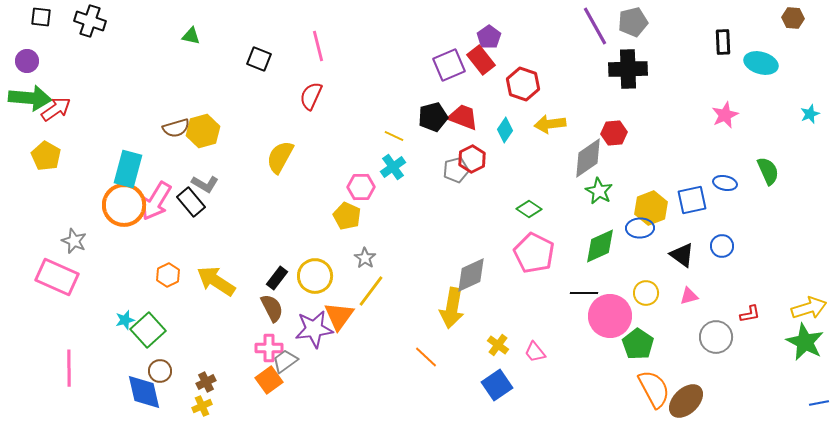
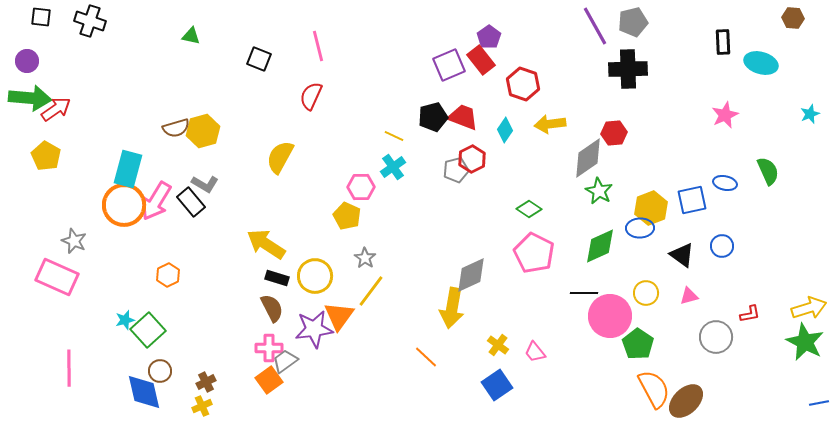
black rectangle at (277, 278): rotated 70 degrees clockwise
yellow arrow at (216, 281): moved 50 px right, 37 px up
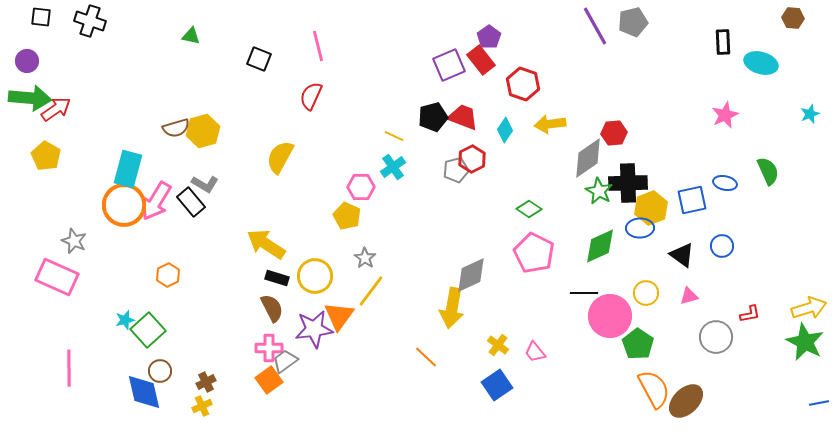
black cross at (628, 69): moved 114 px down
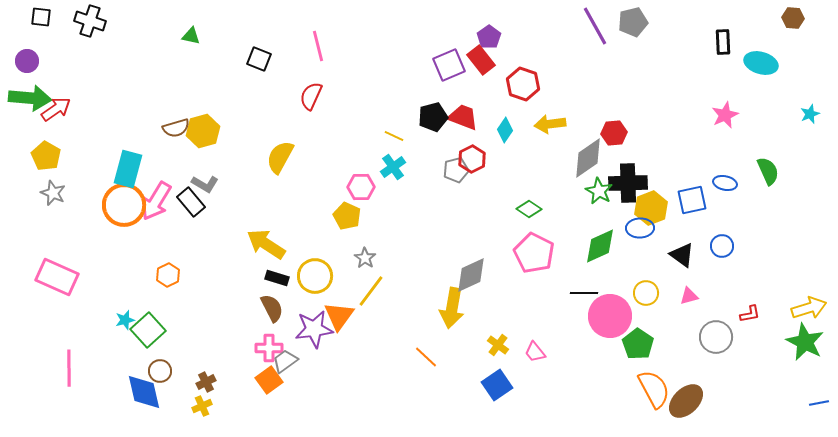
gray star at (74, 241): moved 21 px left, 48 px up
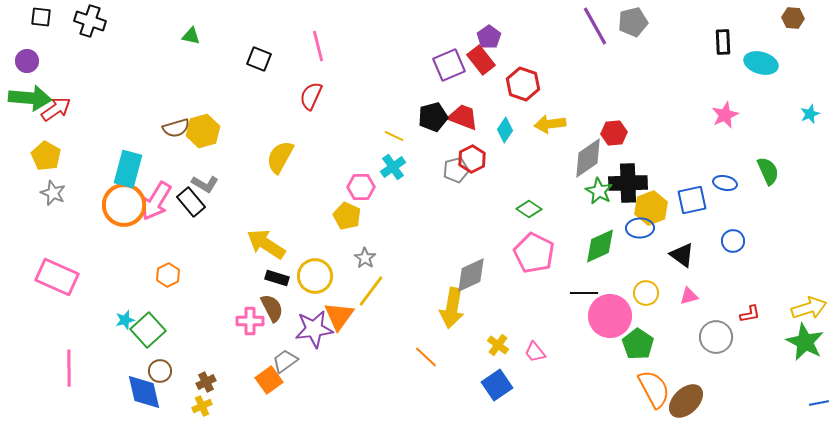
blue circle at (722, 246): moved 11 px right, 5 px up
pink cross at (269, 348): moved 19 px left, 27 px up
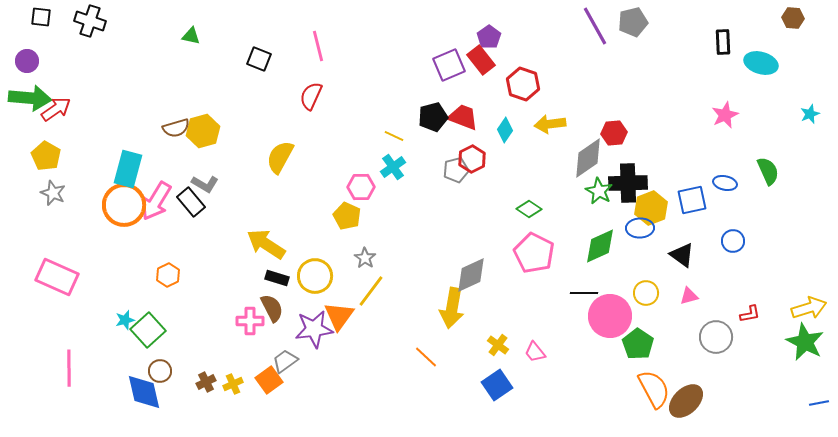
yellow cross at (202, 406): moved 31 px right, 22 px up
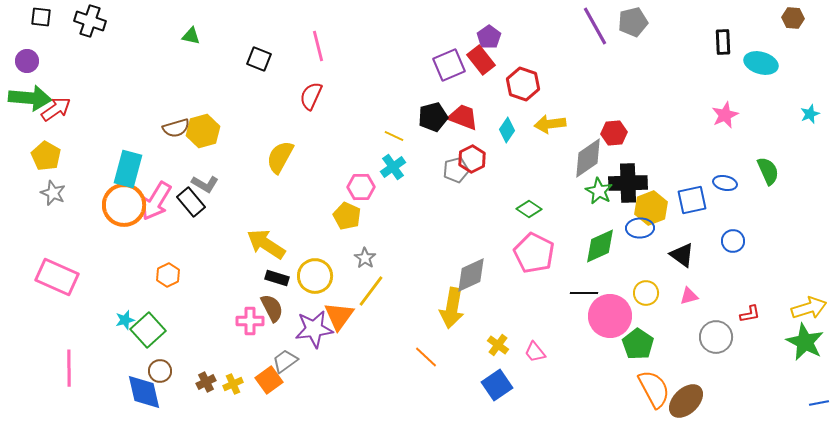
cyan diamond at (505, 130): moved 2 px right
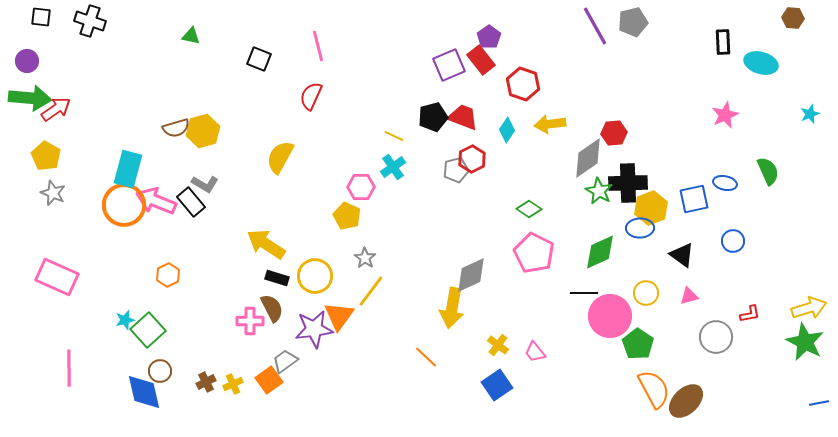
blue square at (692, 200): moved 2 px right, 1 px up
pink arrow at (156, 201): rotated 81 degrees clockwise
green diamond at (600, 246): moved 6 px down
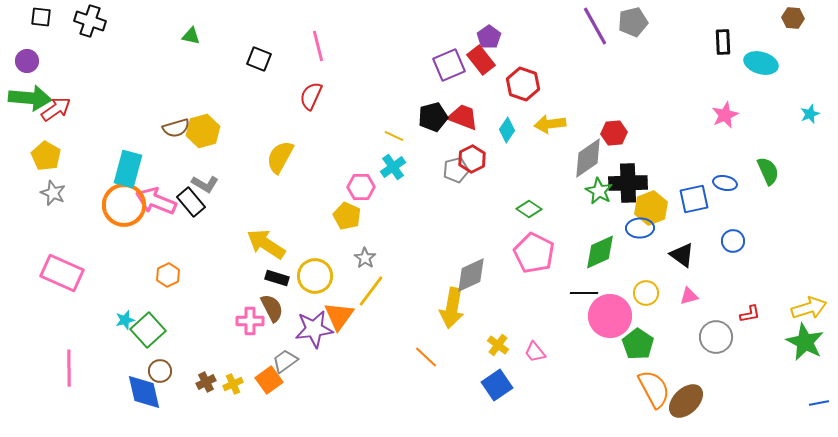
pink rectangle at (57, 277): moved 5 px right, 4 px up
